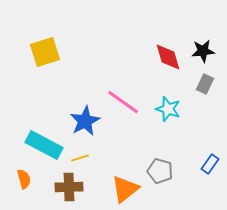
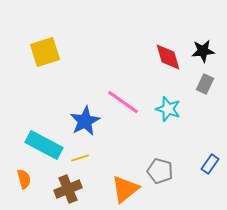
brown cross: moved 1 px left, 2 px down; rotated 20 degrees counterclockwise
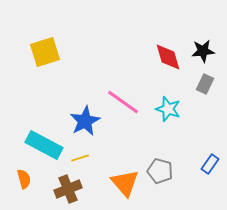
orange triangle: moved 6 px up; rotated 32 degrees counterclockwise
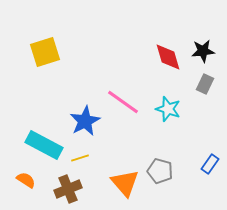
orange semicircle: moved 2 px right, 1 px down; rotated 42 degrees counterclockwise
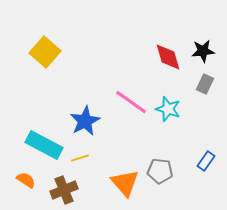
yellow square: rotated 32 degrees counterclockwise
pink line: moved 8 px right
blue rectangle: moved 4 px left, 3 px up
gray pentagon: rotated 10 degrees counterclockwise
brown cross: moved 4 px left, 1 px down
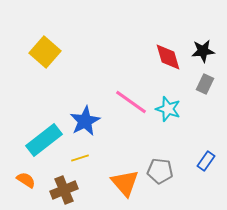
cyan rectangle: moved 5 px up; rotated 66 degrees counterclockwise
